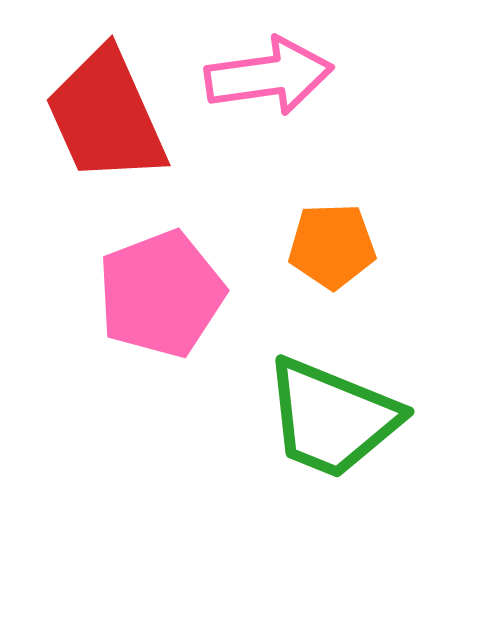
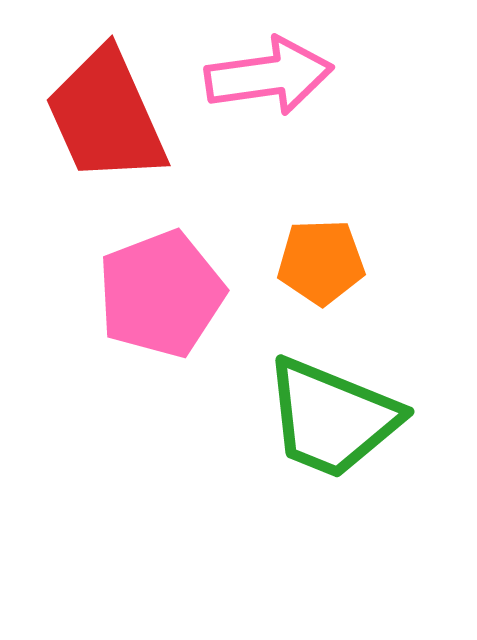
orange pentagon: moved 11 px left, 16 px down
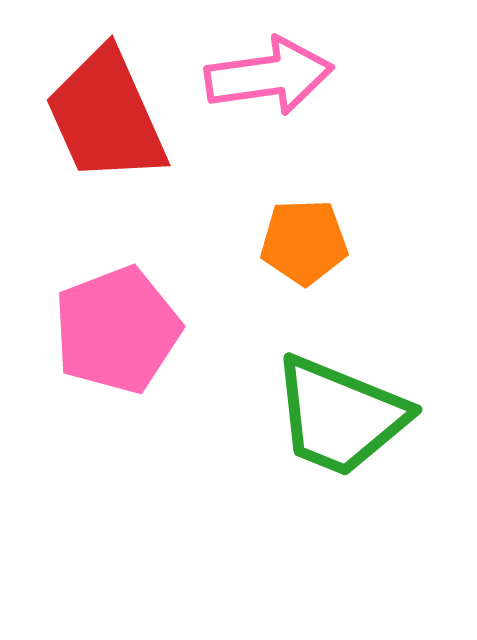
orange pentagon: moved 17 px left, 20 px up
pink pentagon: moved 44 px left, 36 px down
green trapezoid: moved 8 px right, 2 px up
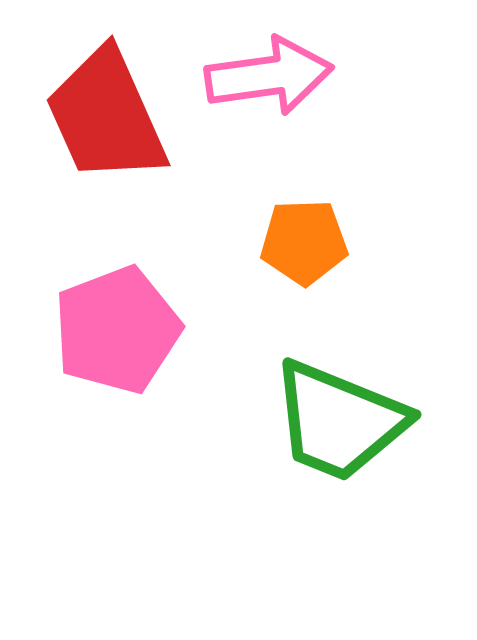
green trapezoid: moved 1 px left, 5 px down
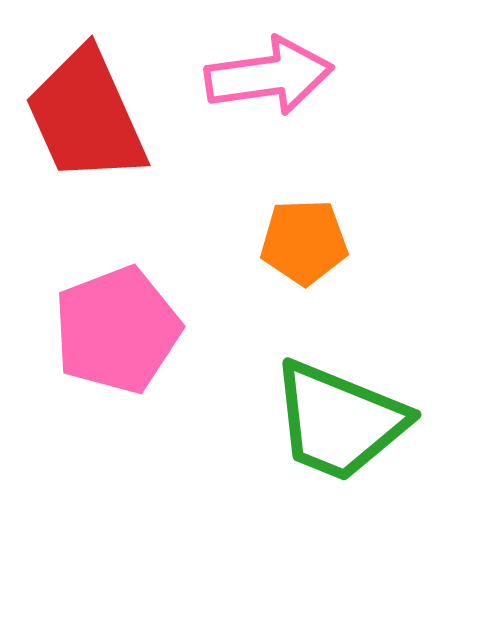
red trapezoid: moved 20 px left
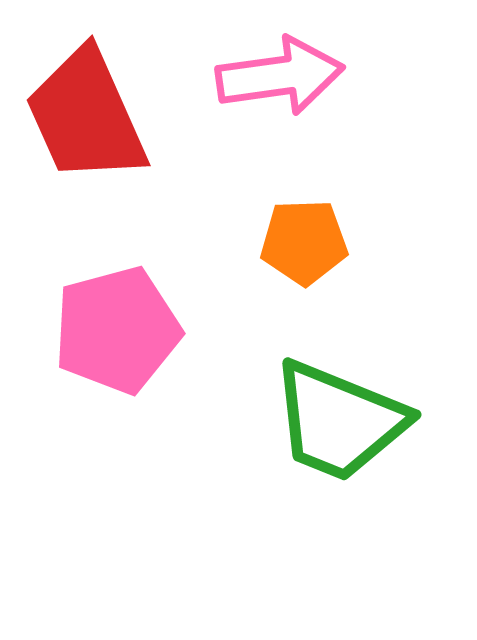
pink arrow: moved 11 px right
pink pentagon: rotated 6 degrees clockwise
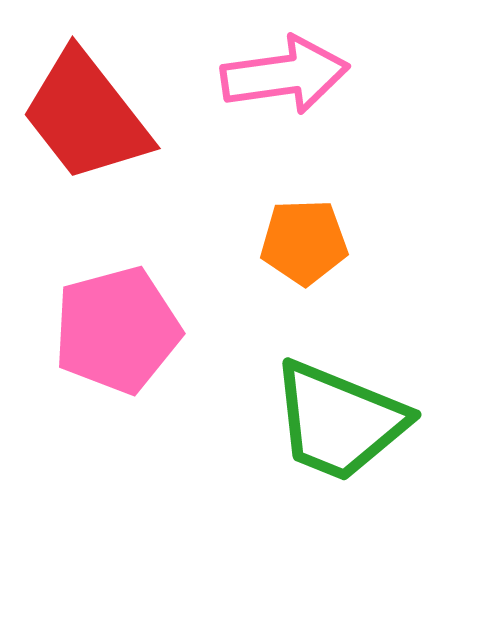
pink arrow: moved 5 px right, 1 px up
red trapezoid: rotated 14 degrees counterclockwise
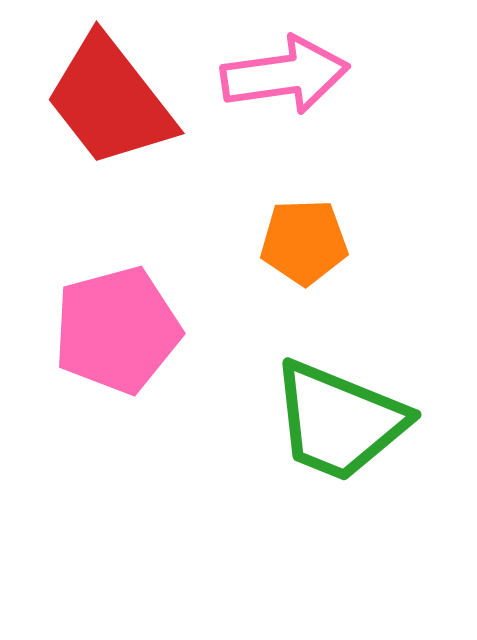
red trapezoid: moved 24 px right, 15 px up
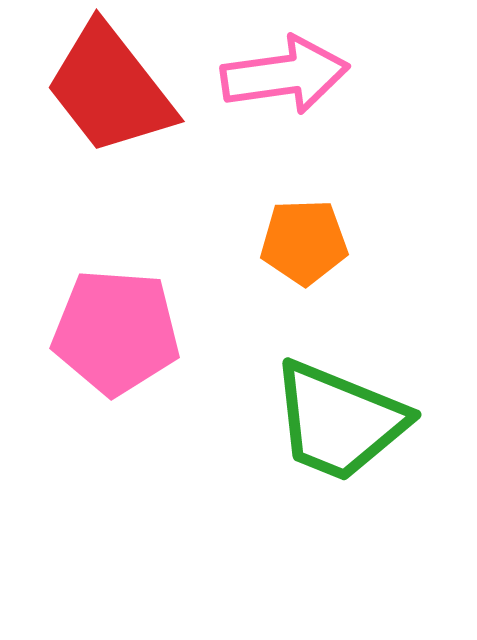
red trapezoid: moved 12 px up
pink pentagon: moved 1 px left, 2 px down; rotated 19 degrees clockwise
